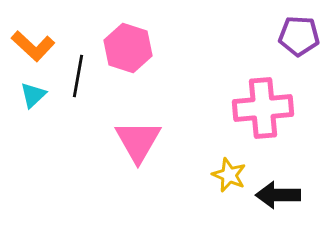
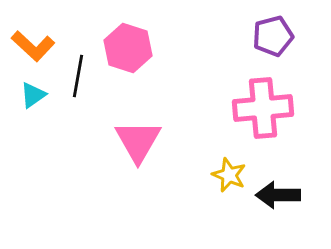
purple pentagon: moved 26 px left; rotated 18 degrees counterclockwise
cyan triangle: rotated 8 degrees clockwise
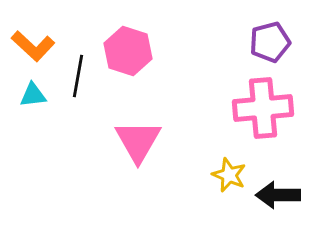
purple pentagon: moved 3 px left, 6 px down
pink hexagon: moved 3 px down
cyan triangle: rotated 28 degrees clockwise
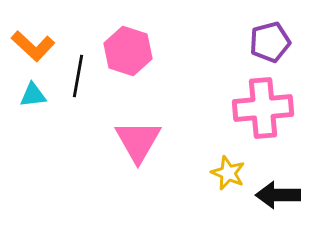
yellow star: moved 1 px left, 2 px up
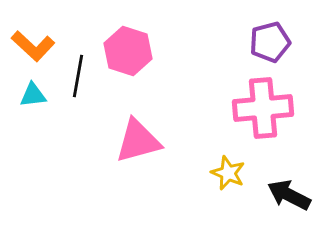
pink triangle: rotated 45 degrees clockwise
black arrow: moved 11 px right; rotated 27 degrees clockwise
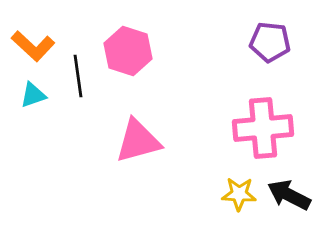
purple pentagon: rotated 21 degrees clockwise
black line: rotated 18 degrees counterclockwise
cyan triangle: rotated 12 degrees counterclockwise
pink cross: moved 20 px down
yellow star: moved 11 px right, 21 px down; rotated 20 degrees counterclockwise
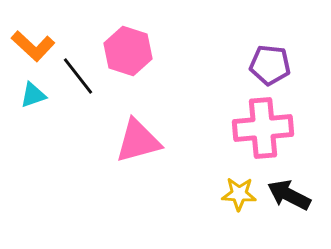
purple pentagon: moved 23 px down
black line: rotated 30 degrees counterclockwise
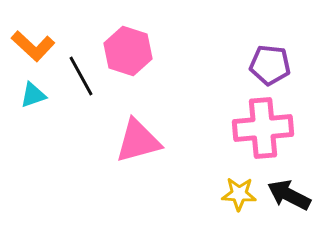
black line: moved 3 px right; rotated 9 degrees clockwise
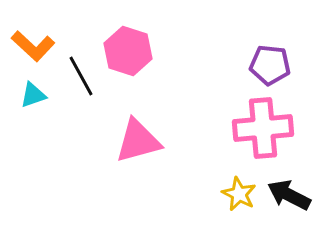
yellow star: rotated 24 degrees clockwise
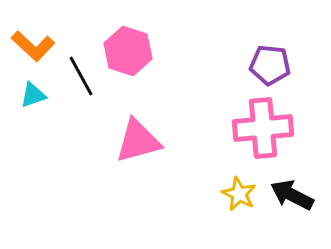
black arrow: moved 3 px right
